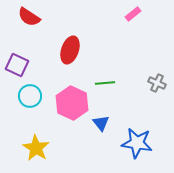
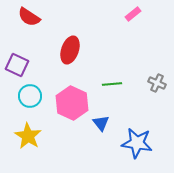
green line: moved 7 px right, 1 px down
yellow star: moved 8 px left, 12 px up
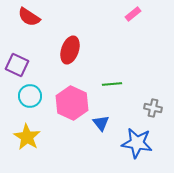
gray cross: moved 4 px left, 25 px down; rotated 12 degrees counterclockwise
yellow star: moved 1 px left, 1 px down
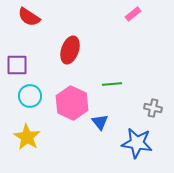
purple square: rotated 25 degrees counterclockwise
blue triangle: moved 1 px left, 1 px up
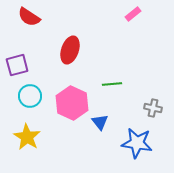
purple square: rotated 15 degrees counterclockwise
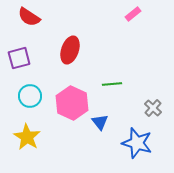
purple square: moved 2 px right, 7 px up
gray cross: rotated 30 degrees clockwise
blue star: rotated 8 degrees clockwise
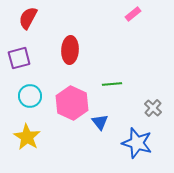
red semicircle: moved 1 px left, 1 px down; rotated 85 degrees clockwise
red ellipse: rotated 16 degrees counterclockwise
